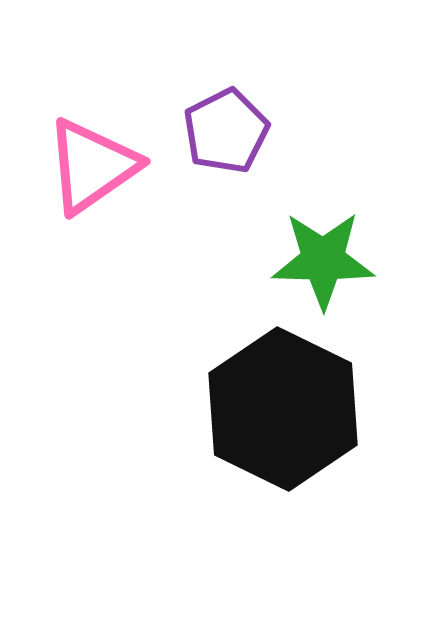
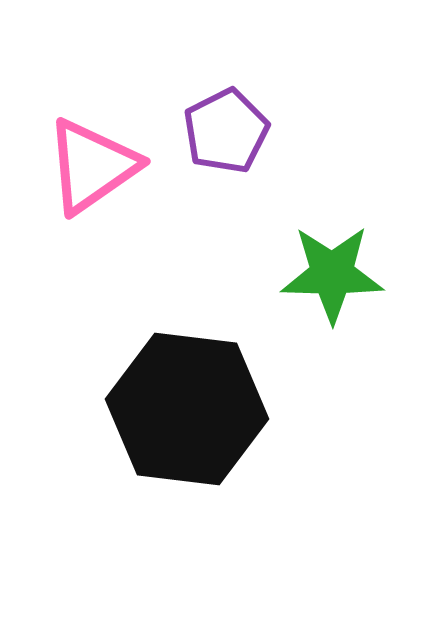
green star: moved 9 px right, 14 px down
black hexagon: moved 96 px left; rotated 19 degrees counterclockwise
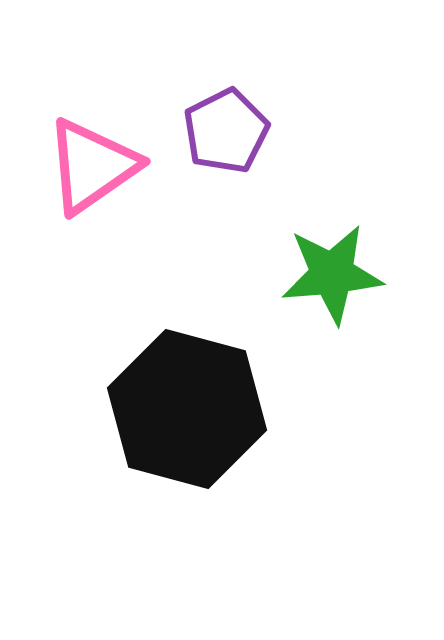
green star: rotated 6 degrees counterclockwise
black hexagon: rotated 8 degrees clockwise
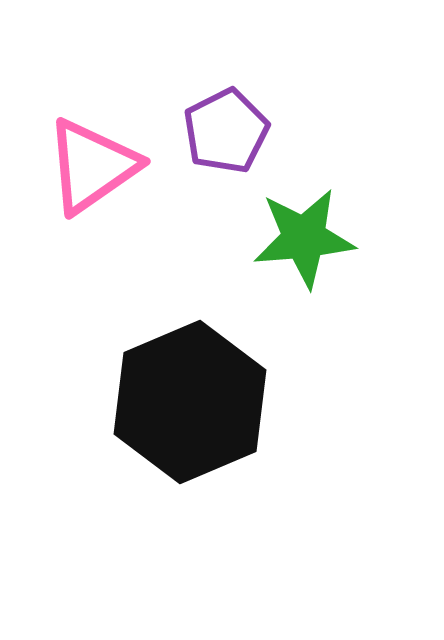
green star: moved 28 px left, 36 px up
black hexagon: moved 3 px right, 7 px up; rotated 22 degrees clockwise
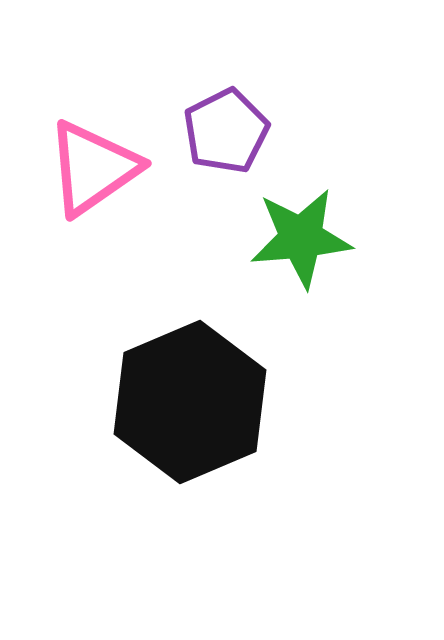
pink triangle: moved 1 px right, 2 px down
green star: moved 3 px left
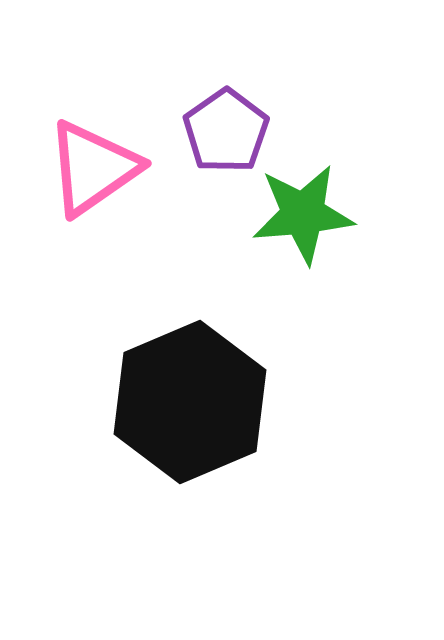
purple pentagon: rotated 8 degrees counterclockwise
green star: moved 2 px right, 24 px up
